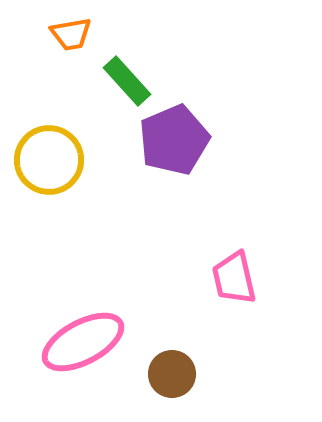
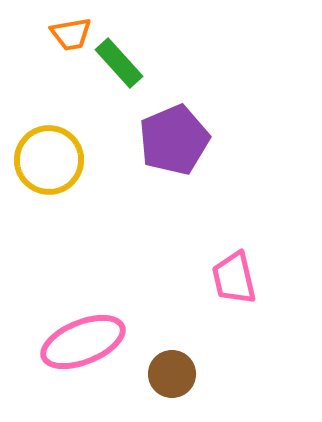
green rectangle: moved 8 px left, 18 px up
pink ellipse: rotated 6 degrees clockwise
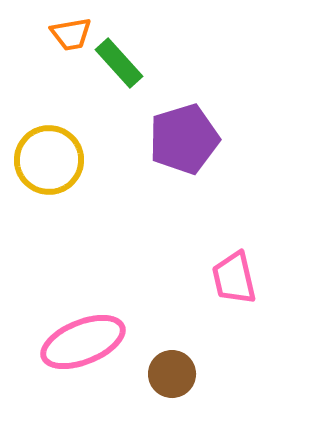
purple pentagon: moved 10 px right, 1 px up; rotated 6 degrees clockwise
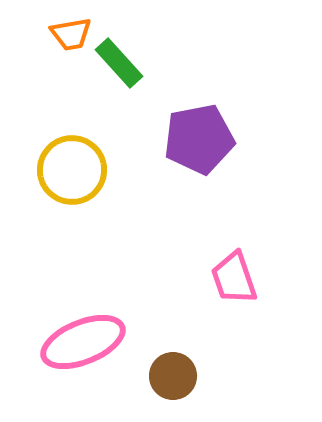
purple pentagon: moved 15 px right; rotated 6 degrees clockwise
yellow circle: moved 23 px right, 10 px down
pink trapezoid: rotated 6 degrees counterclockwise
brown circle: moved 1 px right, 2 px down
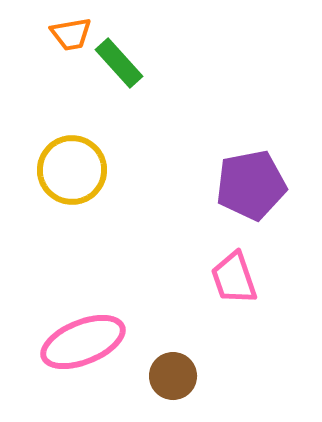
purple pentagon: moved 52 px right, 46 px down
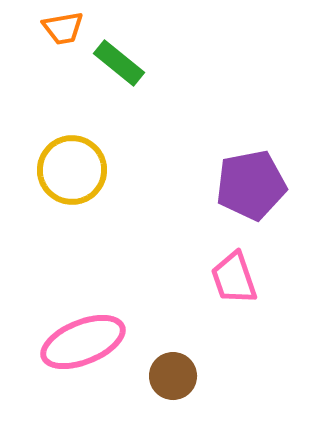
orange trapezoid: moved 8 px left, 6 px up
green rectangle: rotated 9 degrees counterclockwise
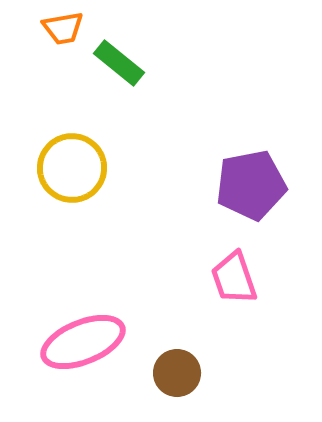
yellow circle: moved 2 px up
brown circle: moved 4 px right, 3 px up
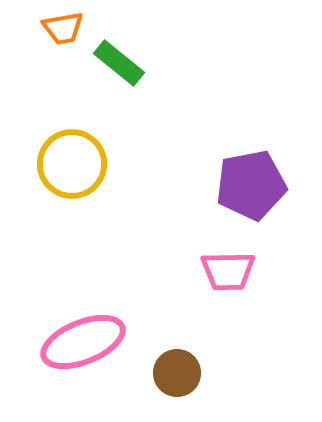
yellow circle: moved 4 px up
pink trapezoid: moved 6 px left, 7 px up; rotated 72 degrees counterclockwise
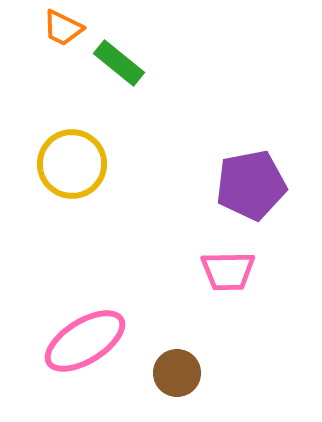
orange trapezoid: rotated 36 degrees clockwise
pink ellipse: moved 2 px right, 1 px up; rotated 10 degrees counterclockwise
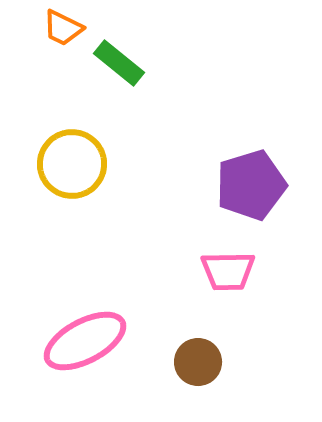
purple pentagon: rotated 6 degrees counterclockwise
pink ellipse: rotated 4 degrees clockwise
brown circle: moved 21 px right, 11 px up
